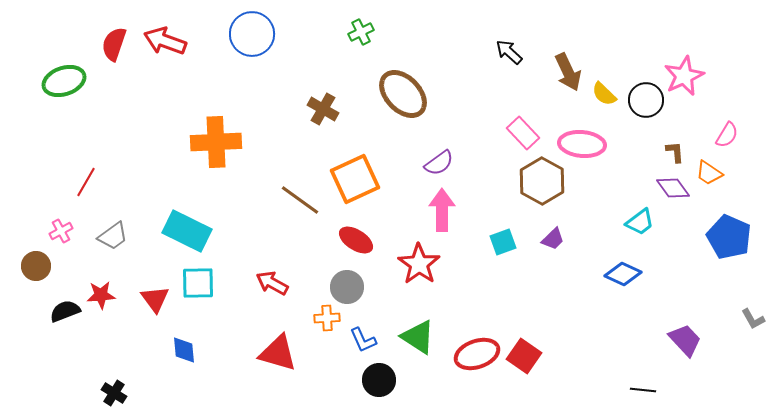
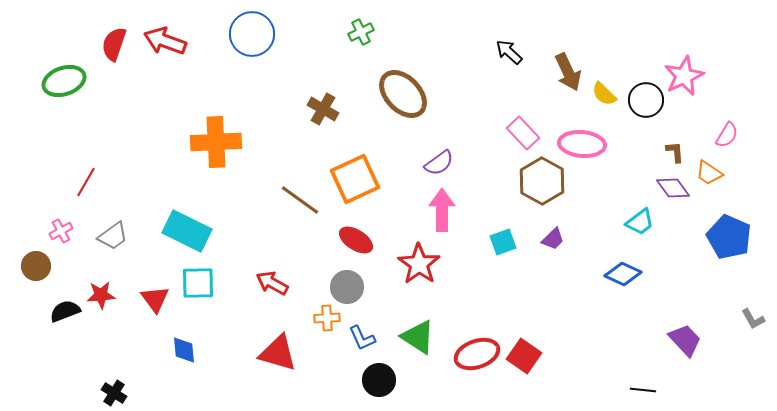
blue L-shape at (363, 340): moved 1 px left, 2 px up
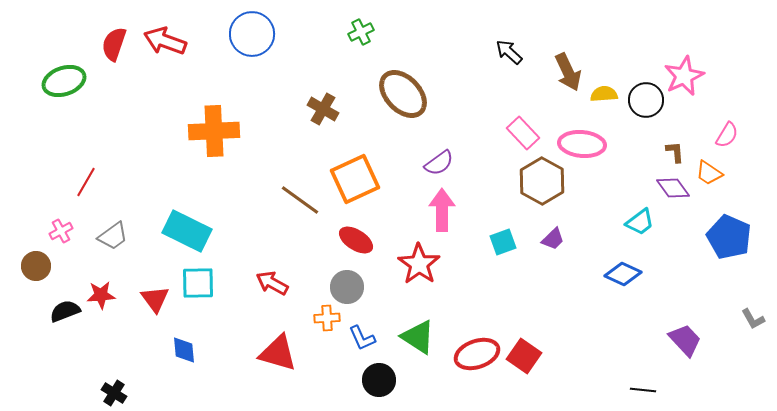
yellow semicircle at (604, 94): rotated 132 degrees clockwise
orange cross at (216, 142): moved 2 px left, 11 px up
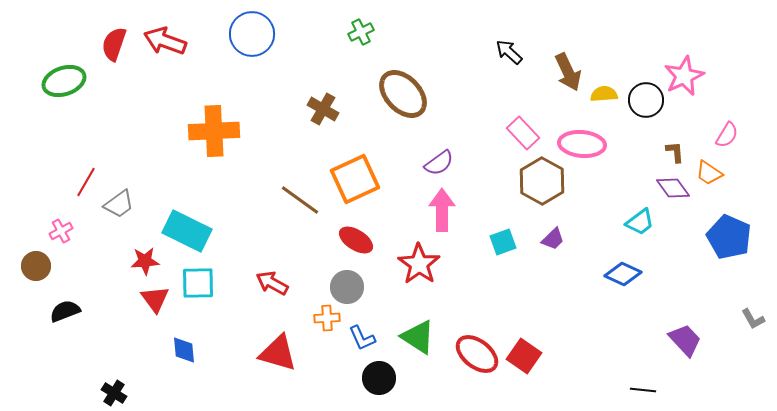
gray trapezoid at (113, 236): moved 6 px right, 32 px up
red star at (101, 295): moved 44 px right, 34 px up
red ellipse at (477, 354): rotated 57 degrees clockwise
black circle at (379, 380): moved 2 px up
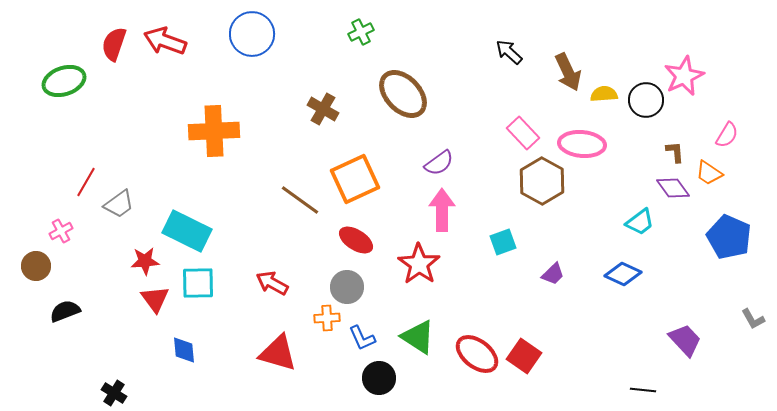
purple trapezoid at (553, 239): moved 35 px down
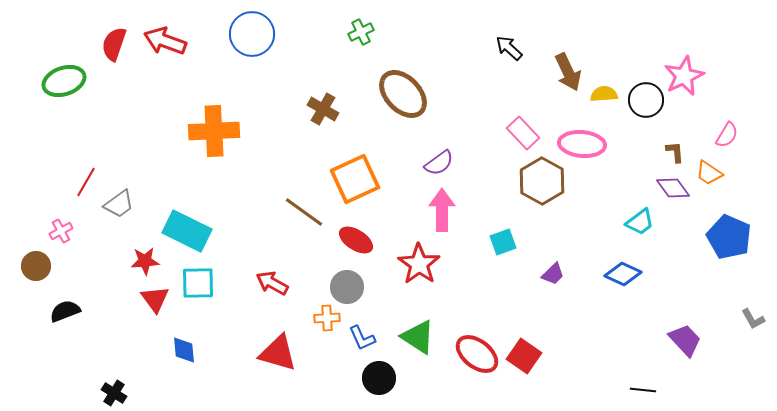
black arrow at (509, 52): moved 4 px up
brown line at (300, 200): moved 4 px right, 12 px down
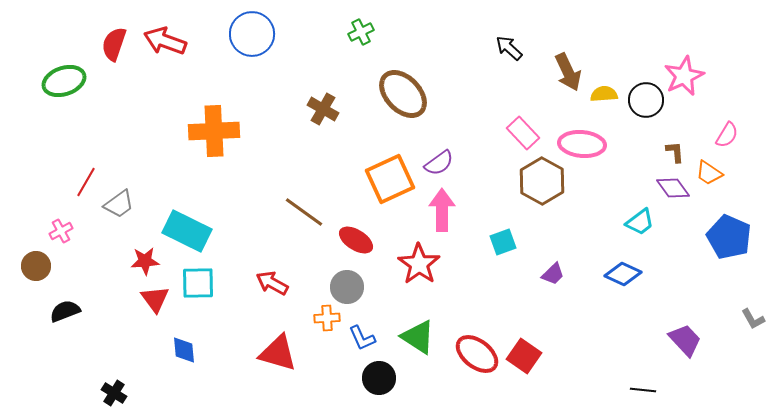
orange square at (355, 179): moved 35 px right
